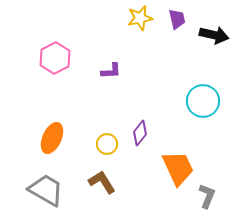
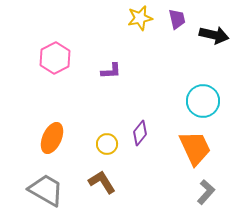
orange trapezoid: moved 17 px right, 20 px up
gray L-shape: moved 1 px left, 4 px up; rotated 20 degrees clockwise
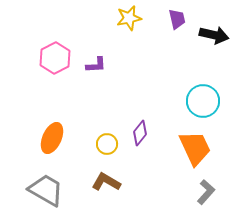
yellow star: moved 11 px left
purple L-shape: moved 15 px left, 6 px up
brown L-shape: moved 4 px right; rotated 28 degrees counterclockwise
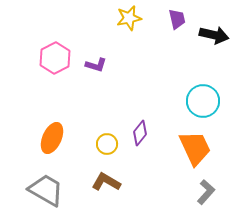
purple L-shape: rotated 20 degrees clockwise
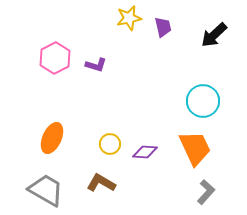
purple trapezoid: moved 14 px left, 8 px down
black arrow: rotated 124 degrees clockwise
purple diamond: moved 5 px right, 19 px down; rotated 55 degrees clockwise
yellow circle: moved 3 px right
brown L-shape: moved 5 px left, 1 px down
